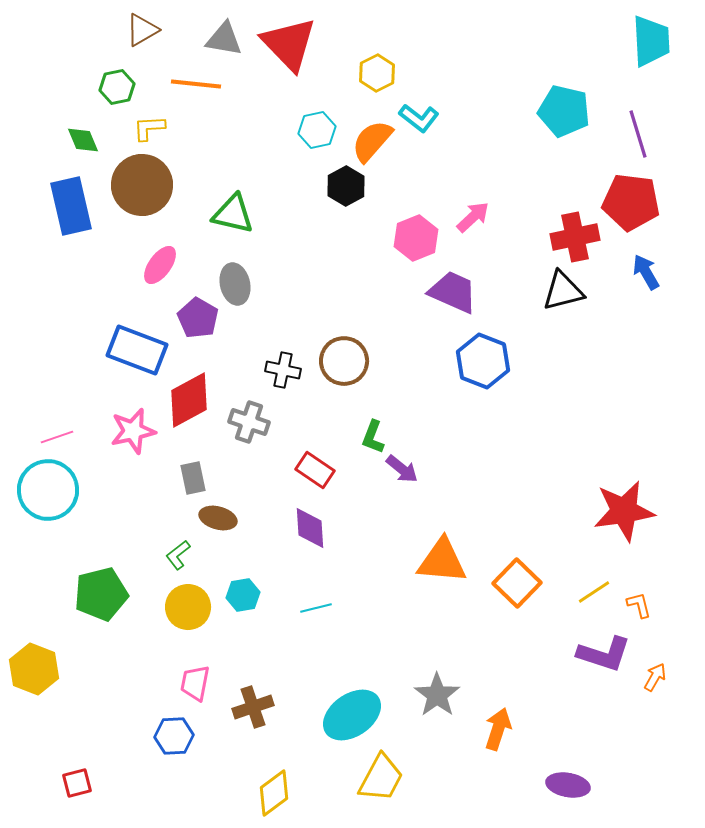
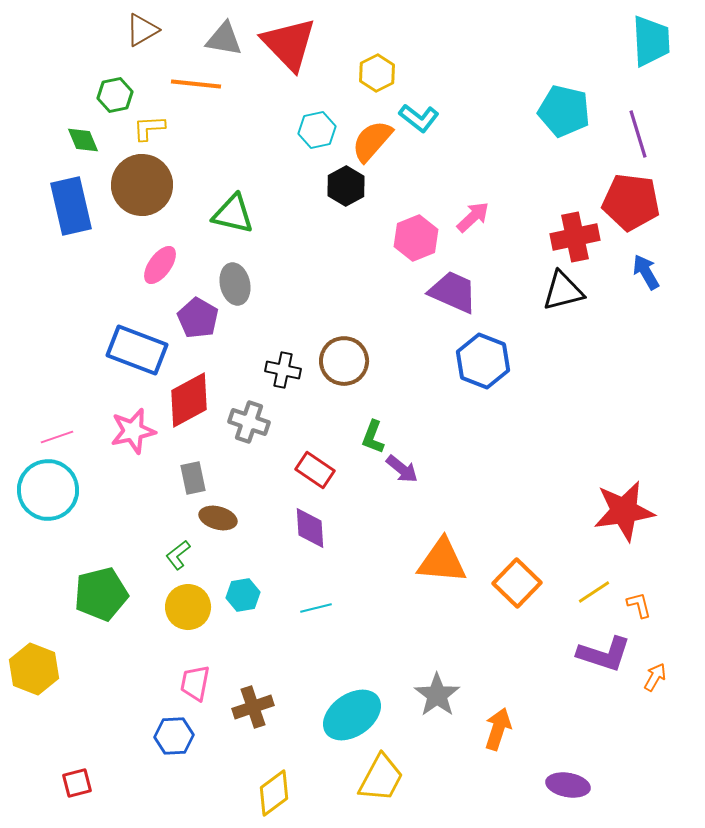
green hexagon at (117, 87): moved 2 px left, 8 px down
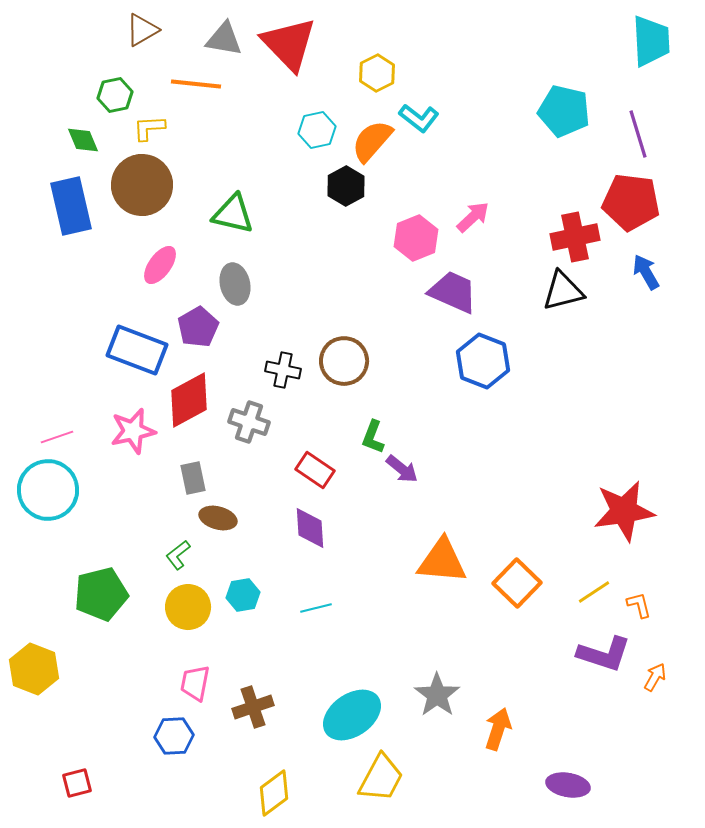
purple pentagon at (198, 318): moved 9 px down; rotated 12 degrees clockwise
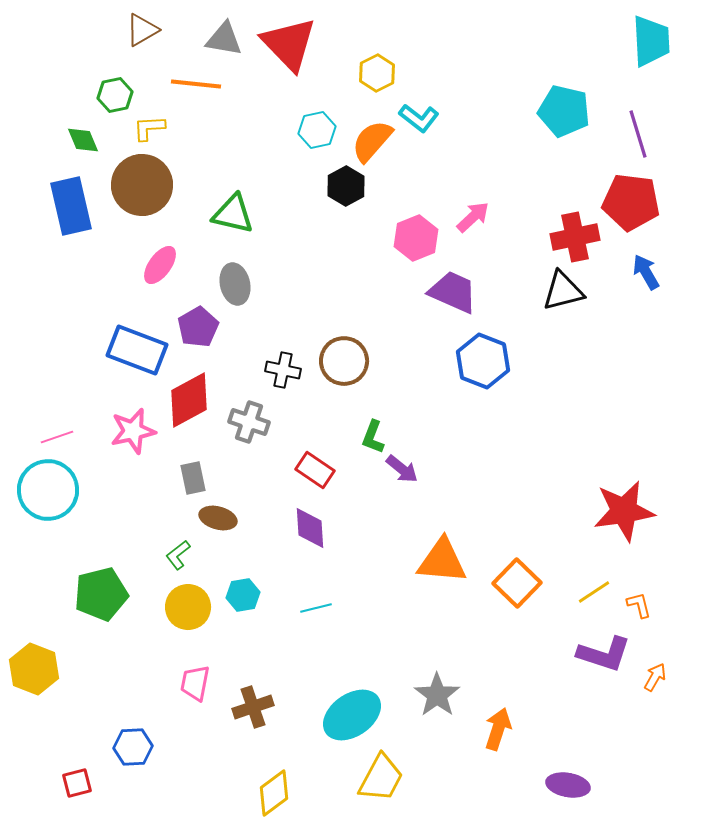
blue hexagon at (174, 736): moved 41 px left, 11 px down
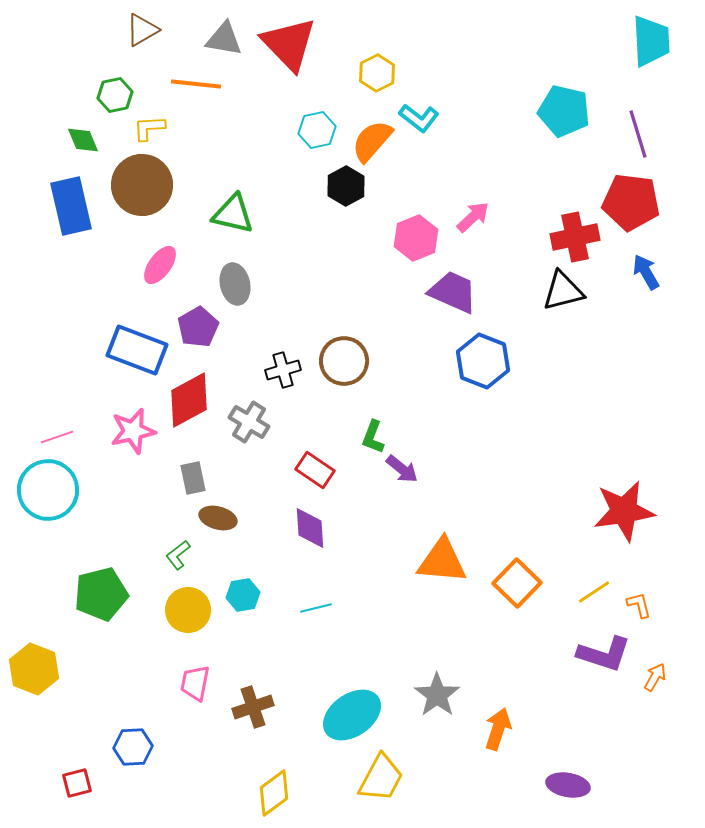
black cross at (283, 370): rotated 28 degrees counterclockwise
gray cross at (249, 422): rotated 12 degrees clockwise
yellow circle at (188, 607): moved 3 px down
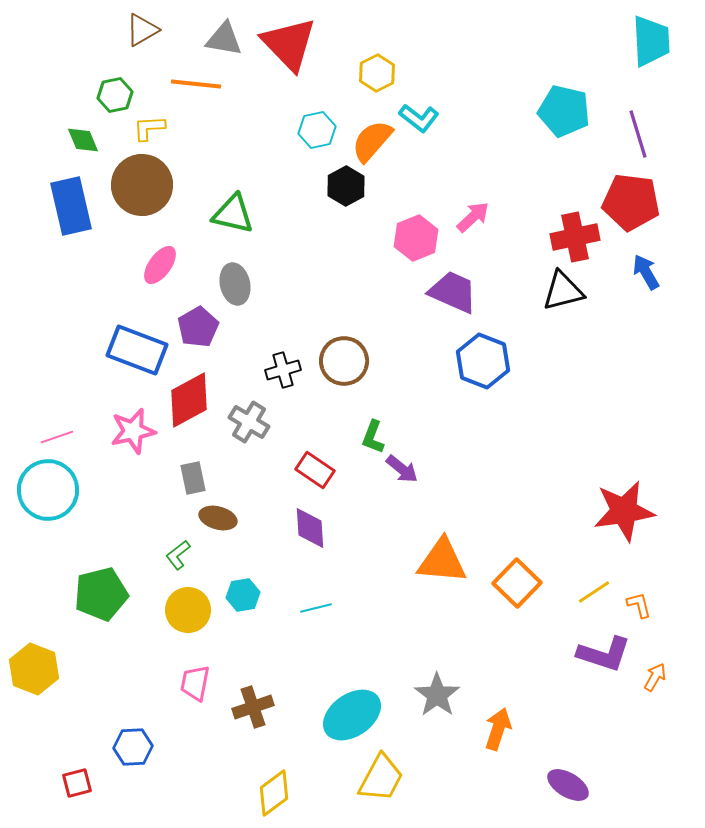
purple ellipse at (568, 785): rotated 21 degrees clockwise
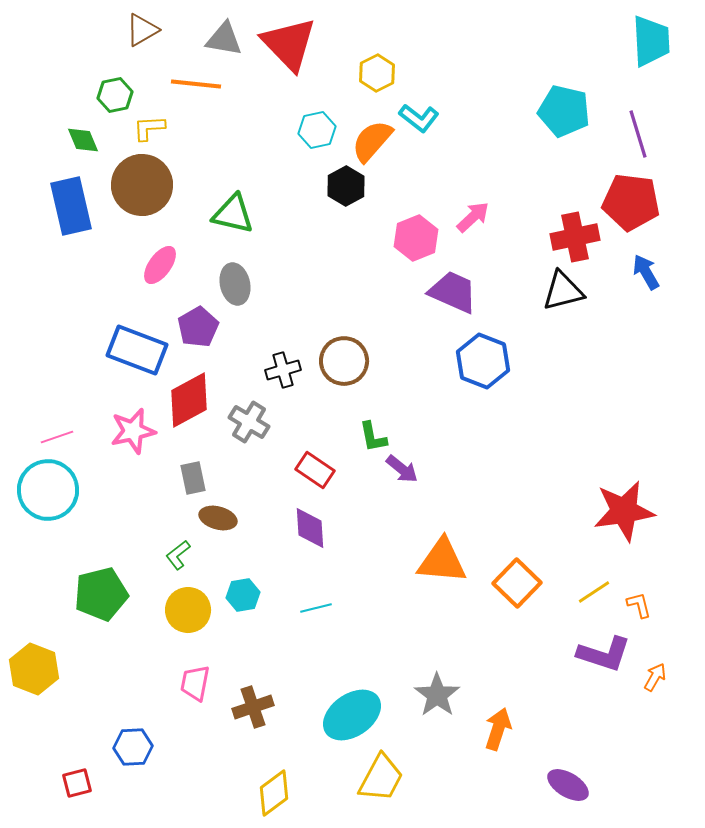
green L-shape at (373, 437): rotated 32 degrees counterclockwise
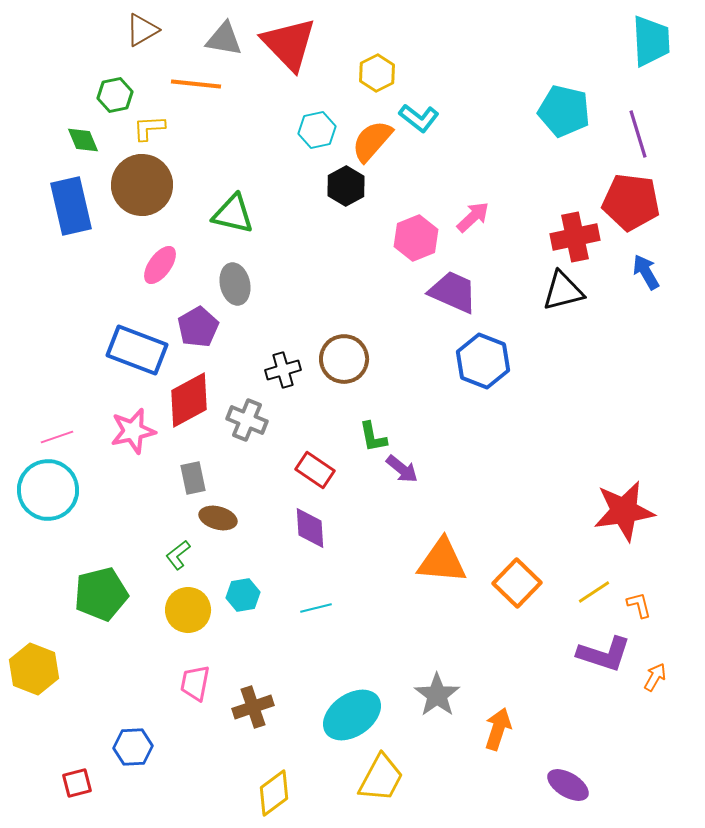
brown circle at (344, 361): moved 2 px up
gray cross at (249, 422): moved 2 px left, 2 px up; rotated 9 degrees counterclockwise
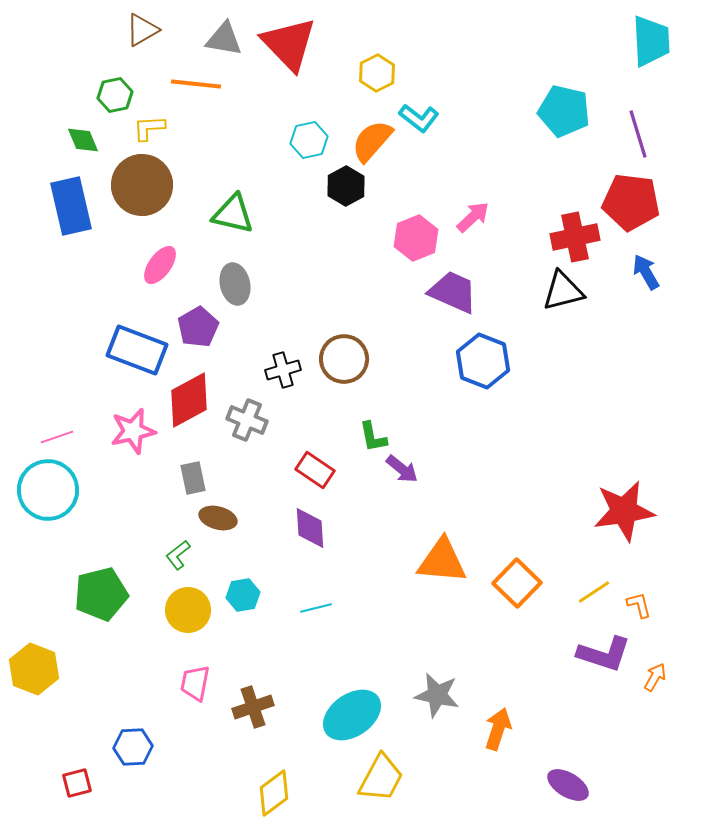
cyan hexagon at (317, 130): moved 8 px left, 10 px down
gray star at (437, 695): rotated 24 degrees counterclockwise
